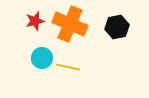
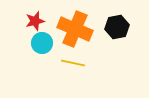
orange cross: moved 5 px right, 5 px down
cyan circle: moved 15 px up
yellow line: moved 5 px right, 4 px up
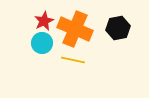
red star: moved 9 px right; rotated 12 degrees counterclockwise
black hexagon: moved 1 px right, 1 px down
yellow line: moved 3 px up
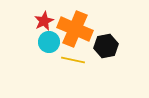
black hexagon: moved 12 px left, 18 px down
cyan circle: moved 7 px right, 1 px up
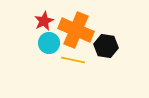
orange cross: moved 1 px right, 1 px down
cyan circle: moved 1 px down
black hexagon: rotated 20 degrees clockwise
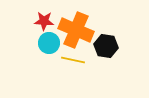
red star: rotated 30 degrees clockwise
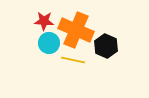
black hexagon: rotated 15 degrees clockwise
